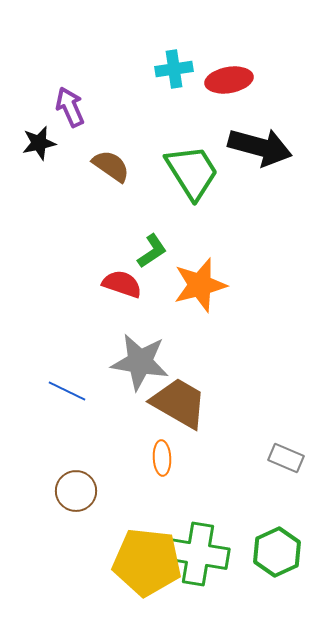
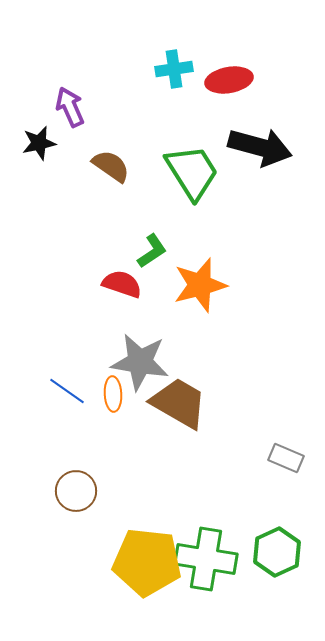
blue line: rotated 9 degrees clockwise
orange ellipse: moved 49 px left, 64 px up
green cross: moved 8 px right, 5 px down
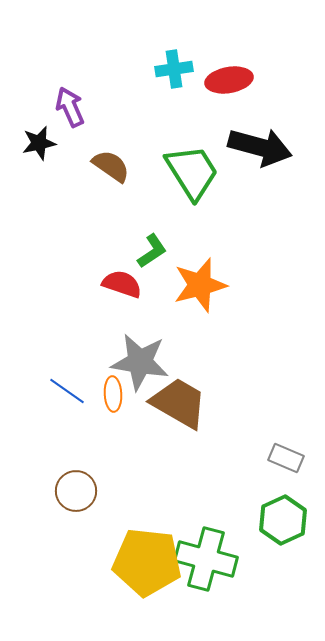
green hexagon: moved 6 px right, 32 px up
green cross: rotated 6 degrees clockwise
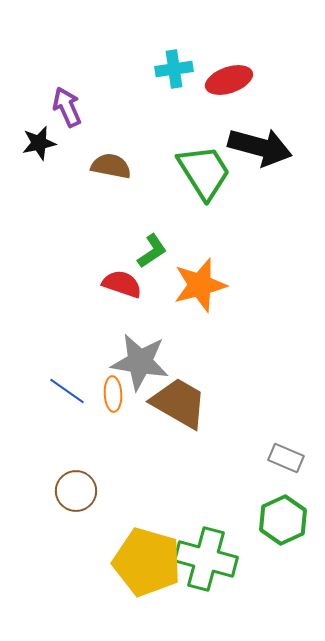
red ellipse: rotated 9 degrees counterclockwise
purple arrow: moved 3 px left
brown semicircle: rotated 24 degrees counterclockwise
green trapezoid: moved 12 px right
yellow pentagon: rotated 10 degrees clockwise
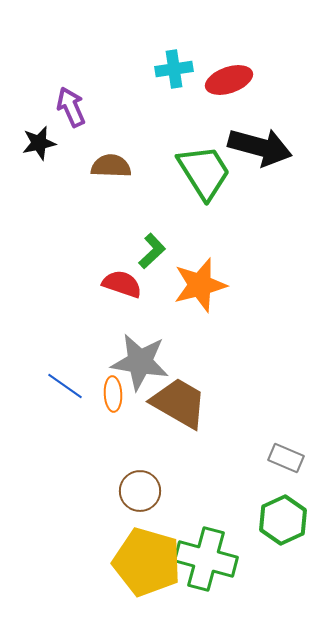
purple arrow: moved 4 px right
brown semicircle: rotated 9 degrees counterclockwise
green L-shape: rotated 9 degrees counterclockwise
blue line: moved 2 px left, 5 px up
brown circle: moved 64 px right
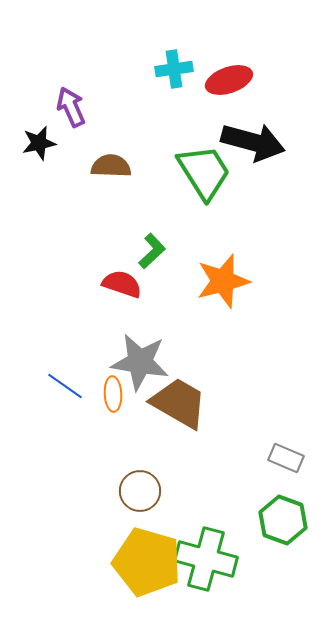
black arrow: moved 7 px left, 5 px up
orange star: moved 23 px right, 4 px up
green hexagon: rotated 15 degrees counterclockwise
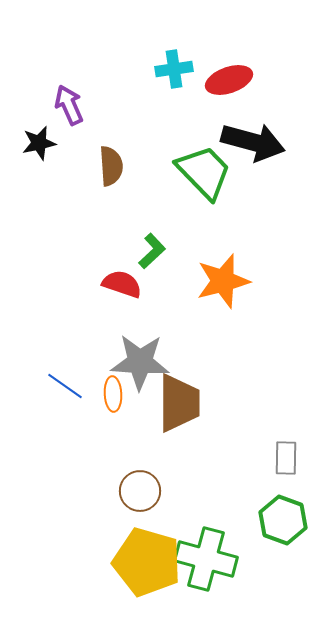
purple arrow: moved 2 px left, 2 px up
brown semicircle: rotated 84 degrees clockwise
green trapezoid: rotated 12 degrees counterclockwise
gray star: rotated 6 degrees counterclockwise
brown trapezoid: rotated 60 degrees clockwise
gray rectangle: rotated 68 degrees clockwise
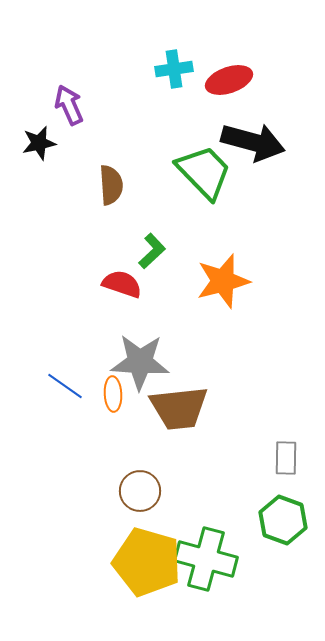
brown semicircle: moved 19 px down
brown trapezoid: moved 5 px down; rotated 84 degrees clockwise
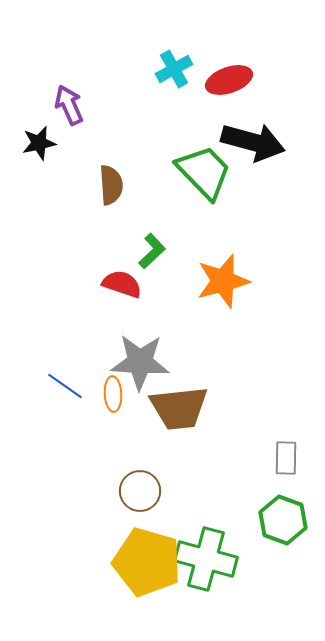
cyan cross: rotated 21 degrees counterclockwise
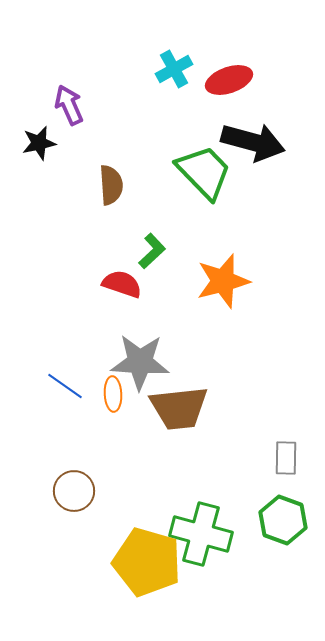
brown circle: moved 66 px left
green cross: moved 5 px left, 25 px up
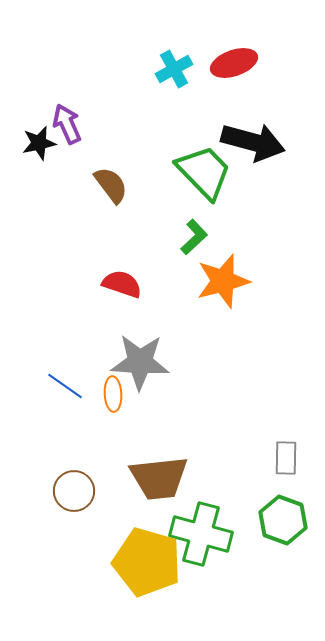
red ellipse: moved 5 px right, 17 px up
purple arrow: moved 2 px left, 19 px down
brown semicircle: rotated 33 degrees counterclockwise
green L-shape: moved 42 px right, 14 px up
brown trapezoid: moved 20 px left, 70 px down
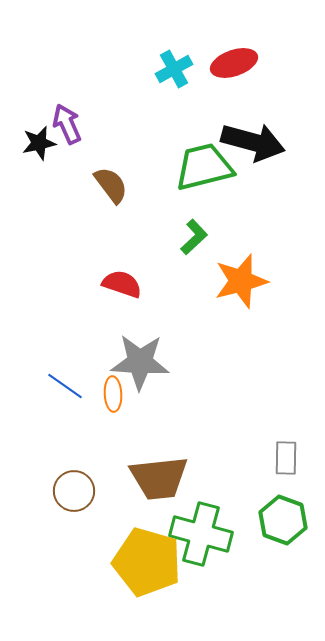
green trapezoid: moved 5 px up; rotated 60 degrees counterclockwise
orange star: moved 18 px right
